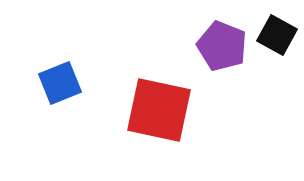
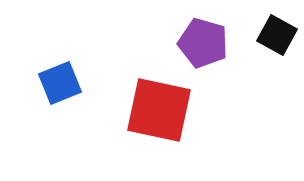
purple pentagon: moved 19 px left, 3 px up; rotated 6 degrees counterclockwise
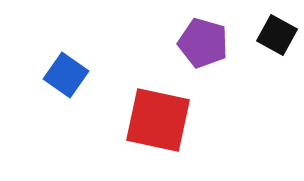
blue square: moved 6 px right, 8 px up; rotated 33 degrees counterclockwise
red square: moved 1 px left, 10 px down
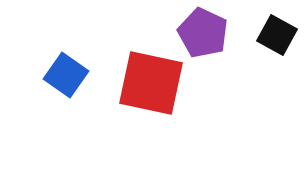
purple pentagon: moved 10 px up; rotated 9 degrees clockwise
red square: moved 7 px left, 37 px up
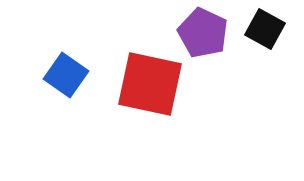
black square: moved 12 px left, 6 px up
red square: moved 1 px left, 1 px down
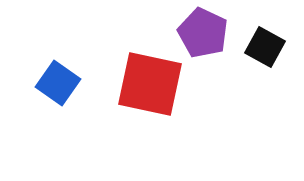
black square: moved 18 px down
blue square: moved 8 px left, 8 px down
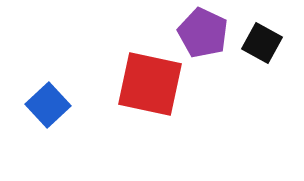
black square: moved 3 px left, 4 px up
blue square: moved 10 px left, 22 px down; rotated 12 degrees clockwise
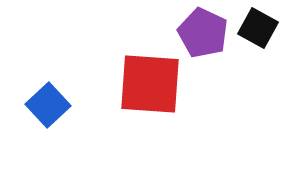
black square: moved 4 px left, 15 px up
red square: rotated 8 degrees counterclockwise
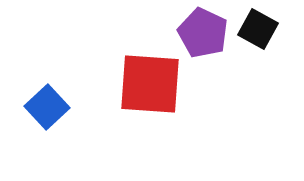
black square: moved 1 px down
blue square: moved 1 px left, 2 px down
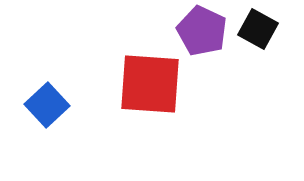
purple pentagon: moved 1 px left, 2 px up
blue square: moved 2 px up
